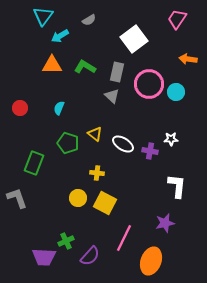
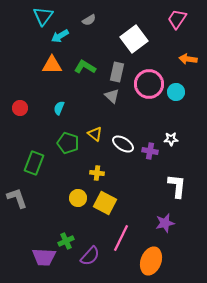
pink line: moved 3 px left
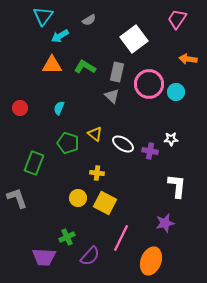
green cross: moved 1 px right, 4 px up
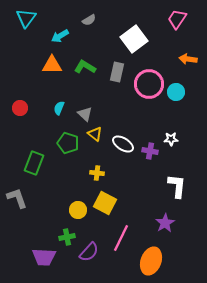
cyan triangle: moved 17 px left, 2 px down
gray triangle: moved 27 px left, 18 px down
yellow circle: moved 12 px down
purple star: rotated 18 degrees counterclockwise
green cross: rotated 14 degrees clockwise
purple semicircle: moved 1 px left, 4 px up
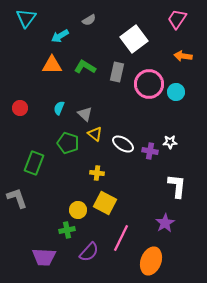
orange arrow: moved 5 px left, 3 px up
white star: moved 1 px left, 3 px down
green cross: moved 7 px up
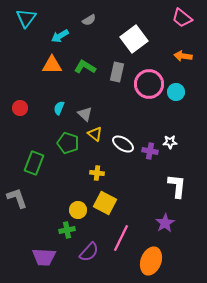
pink trapezoid: moved 5 px right, 1 px up; rotated 85 degrees counterclockwise
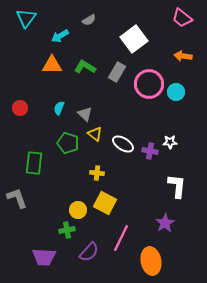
gray rectangle: rotated 18 degrees clockwise
green rectangle: rotated 15 degrees counterclockwise
orange ellipse: rotated 32 degrees counterclockwise
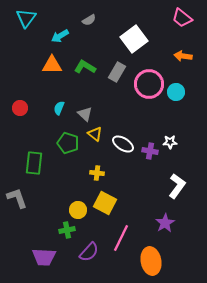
white L-shape: rotated 30 degrees clockwise
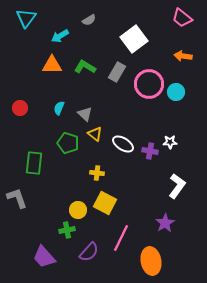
purple trapezoid: rotated 45 degrees clockwise
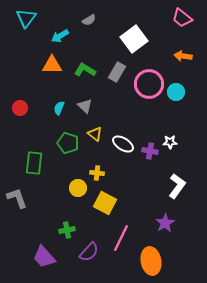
green L-shape: moved 3 px down
gray triangle: moved 8 px up
yellow circle: moved 22 px up
